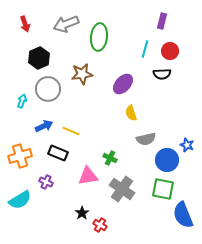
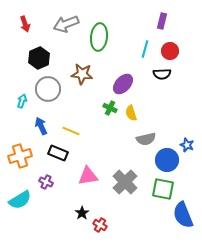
brown star: rotated 15 degrees clockwise
blue arrow: moved 3 px left; rotated 90 degrees counterclockwise
green cross: moved 50 px up
gray cross: moved 3 px right, 7 px up; rotated 10 degrees clockwise
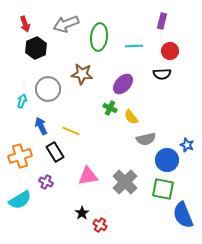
cyan line: moved 11 px left, 3 px up; rotated 72 degrees clockwise
black hexagon: moved 3 px left, 10 px up
yellow semicircle: moved 4 px down; rotated 21 degrees counterclockwise
black rectangle: moved 3 px left, 1 px up; rotated 36 degrees clockwise
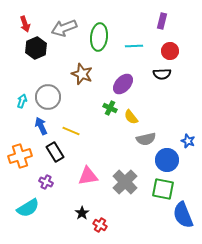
gray arrow: moved 2 px left, 4 px down
brown star: rotated 15 degrees clockwise
gray circle: moved 8 px down
blue star: moved 1 px right, 4 px up
cyan semicircle: moved 8 px right, 8 px down
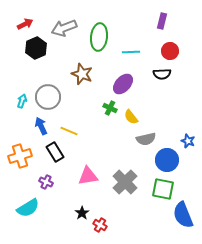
red arrow: rotated 98 degrees counterclockwise
cyan line: moved 3 px left, 6 px down
yellow line: moved 2 px left
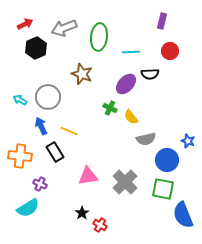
black semicircle: moved 12 px left
purple ellipse: moved 3 px right
cyan arrow: moved 2 px left, 1 px up; rotated 80 degrees counterclockwise
orange cross: rotated 25 degrees clockwise
purple cross: moved 6 px left, 2 px down
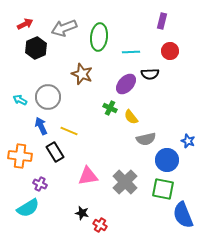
black star: rotated 24 degrees counterclockwise
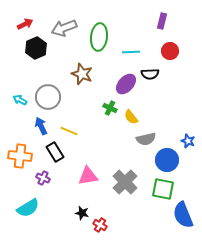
purple cross: moved 3 px right, 6 px up
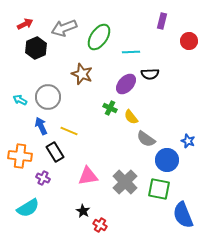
green ellipse: rotated 28 degrees clockwise
red circle: moved 19 px right, 10 px up
gray semicircle: rotated 48 degrees clockwise
green square: moved 4 px left
black star: moved 1 px right, 2 px up; rotated 16 degrees clockwise
